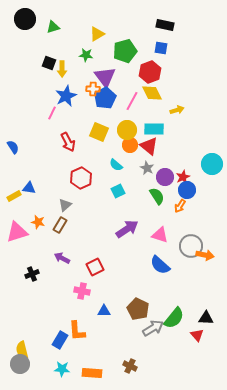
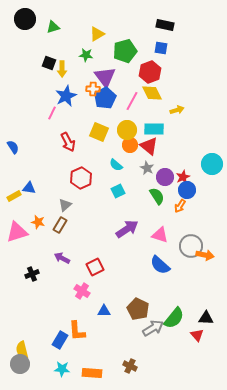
pink cross at (82, 291): rotated 21 degrees clockwise
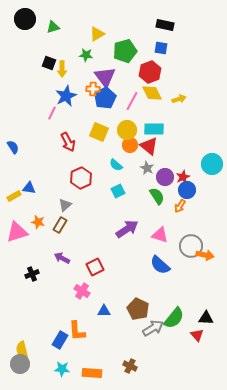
yellow arrow at (177, 110): moved 2 px right, 11 px up
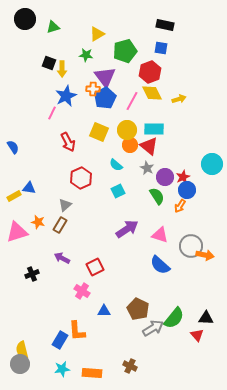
cyan star at (62, 369): rotated 14 degrees counterclockwise
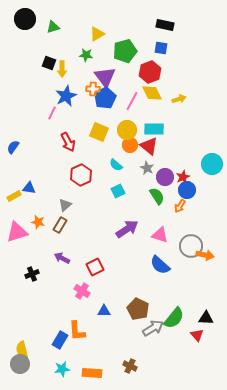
blue semicircle at (13, 147): rotated 112 degrees counterclockwise
red hexagon at (81, 178): moved 3 px up
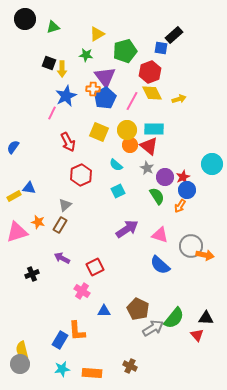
black rectangle at (165, 25): moved 9 px right, 10 px down; rotated 54 degrees counterclockwise
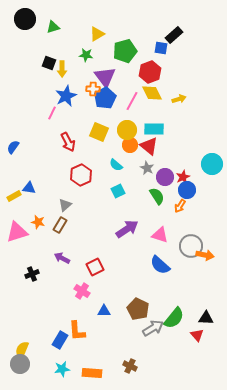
yellow semicircle at (22, 350): rotated 36 degrees clockwise
